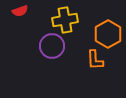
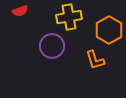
yellow cross: moved 4 px right, 3 px up
orange hexagon: moved 1 px right, 4 px up
orange L-shape: rotated 15 degrees counterclockwise
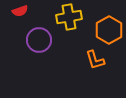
purple circle: moved 13 px left, 6 px up
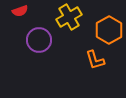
yellow cross: rotated 20 degrees counterclockwise
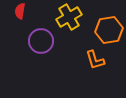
red semicircle: rotated 119 degrees clockwise
orange hexagon: rotated 20 degrees clockwise
purple circle: moved 2 px right, 1 px down
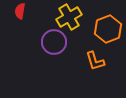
orange hexagon: moved 1 px left, 1 px up; rotated 12 degrees counterclockwise
purple circle: moved 13 px right, 1 px down
orange L-shape: moved 1 px down
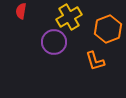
red semicircle: moved 1 px right
